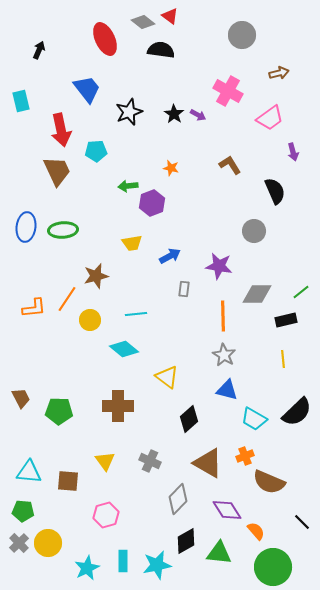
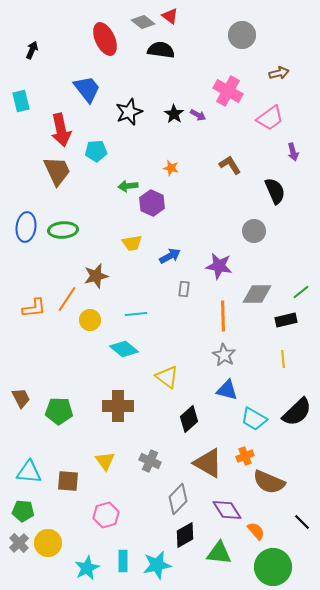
black arrow at (39, 50): moved 7 px left
purple hexagon at (152, 203): rotated 15 degrees counterclockwise
black diamond at (186, 541): moved 1 px left, 6 px up
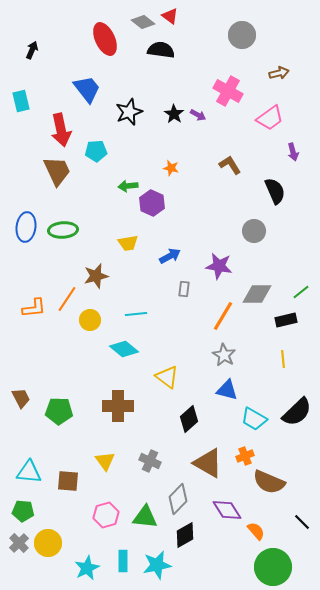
yellow trapezoid at (132, 243): moved 4 px left
orange line at (223, 316): rotated 32 degrees clockwise
green triangle at (219, 553): moved 74 px left, 36 px up
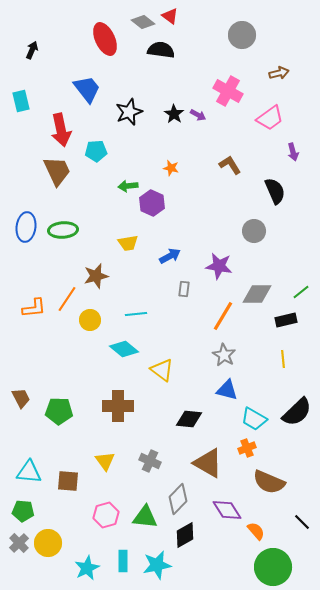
yellow triangle at (167, 377): moved 5 px left, 7 px up
black diamond at (189, 419): rotated 48 degrees clockwise
orange cross at (245, 456): moved 2 px right, 8 px up
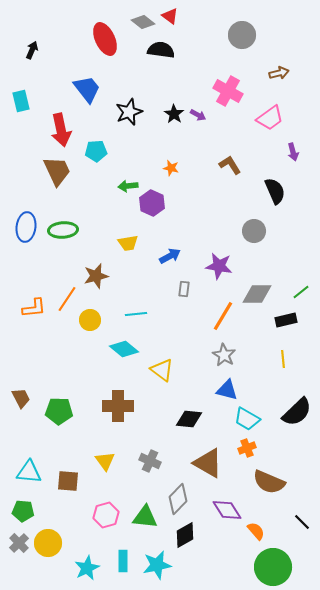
cyan trapezoid at (254, 419): moved 7 px left
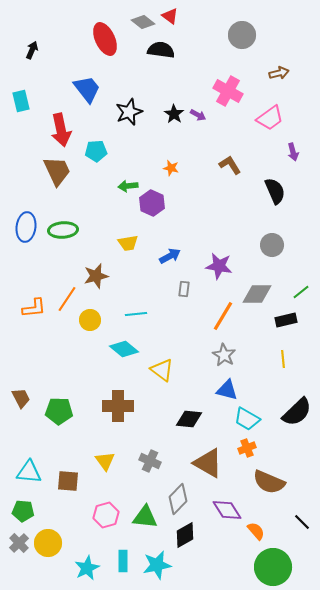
gray circle at (254, 231): moved 18 px right, 14 px down
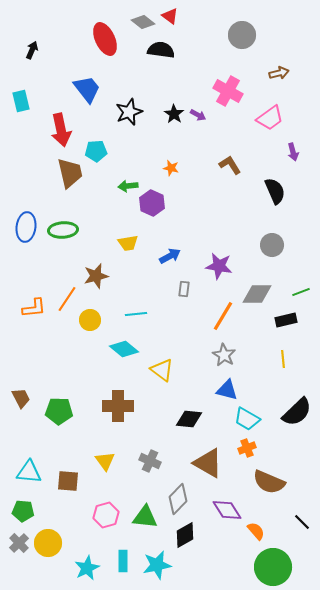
brown trapezoid at (57, 171): moved 13 px right, 2 px down; rotated 12 degrees clockwise
green line at (301, 292): rotated 18 degrees clockwise
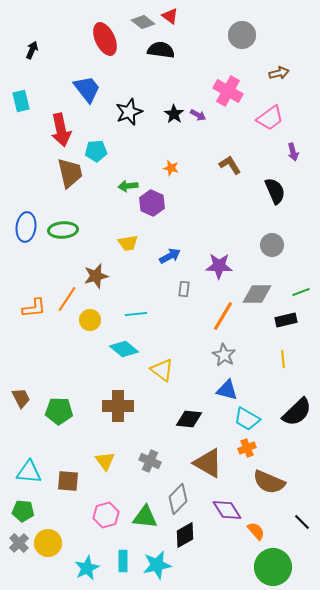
purple star at (219, 266): rotated 8 degrees counterclockwise
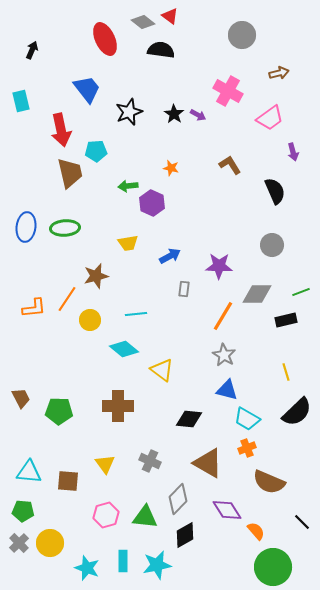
green ellipse at (63, 230): moved 2 px right, 2 px up
yellow line at (283, 359): moved 3 px right, 13 px down; rotated 12 degrees counterclockwise
yellow triangle at (105, 461): moved 3 px down
yellow circle at (48, 543): moved 2 px right
cyan star at (87, 568): rotated 25 degrees counterclockwise
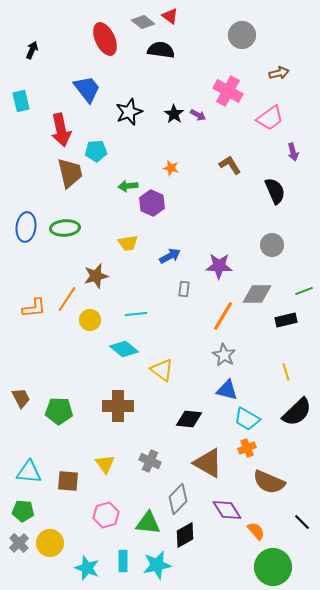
green line at (301, 292): moved 3 px right, 1 px up
green triangle at (145, 517): moved 3 px right, 6 px down
